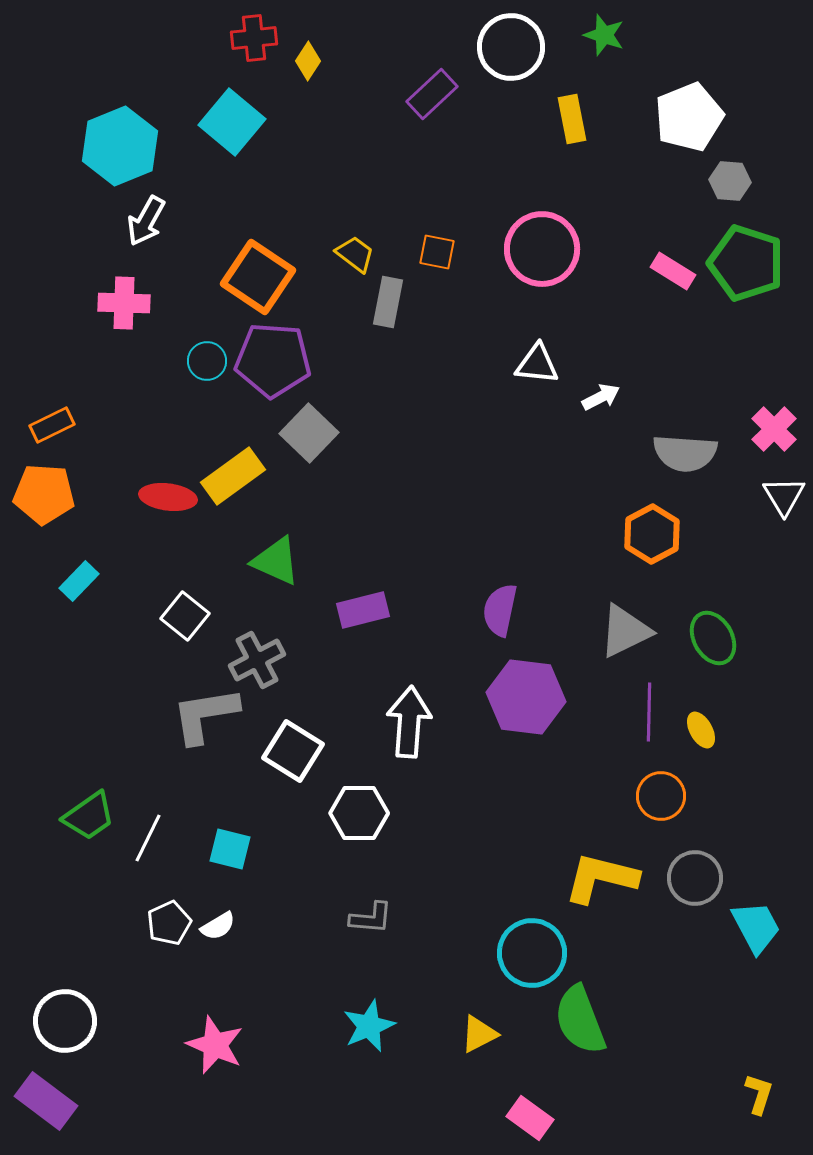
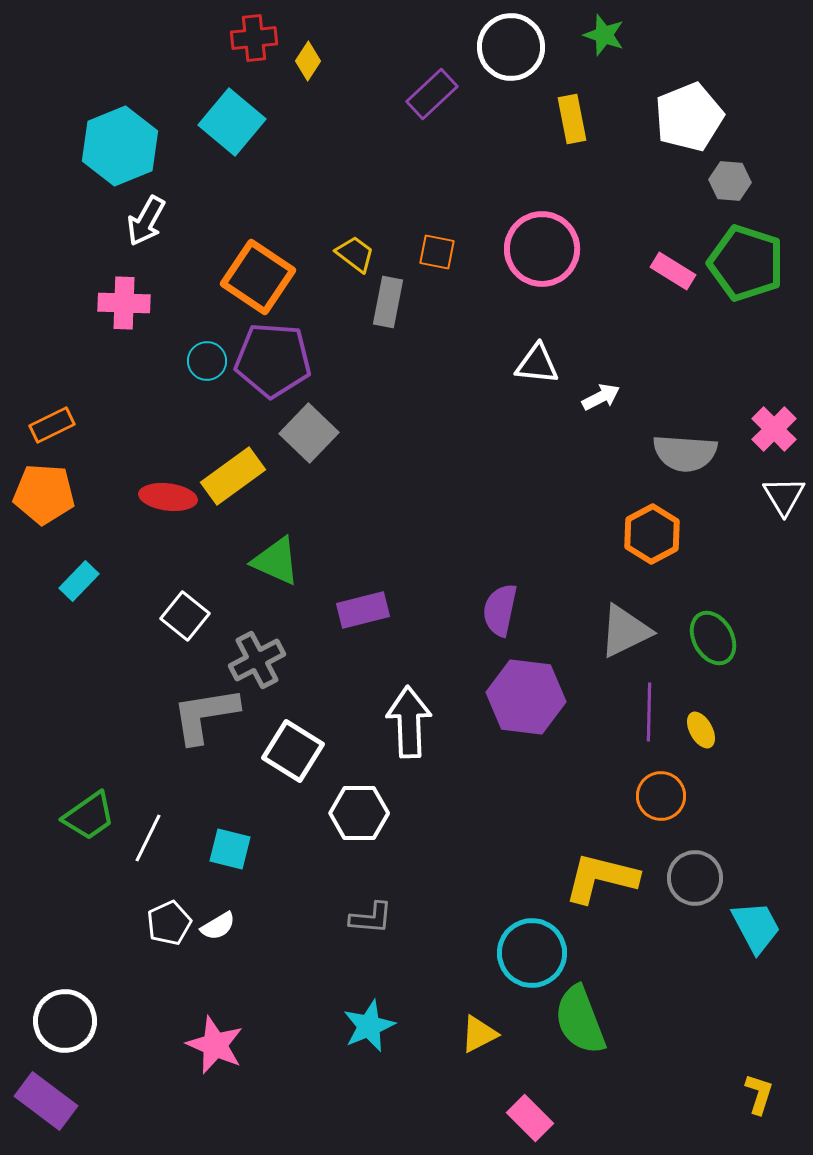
white arrow at (409, 722): rotated 6 degrees counterclockwise
pink rectangle at (530, 1118): rotated 9 degrees clockwise
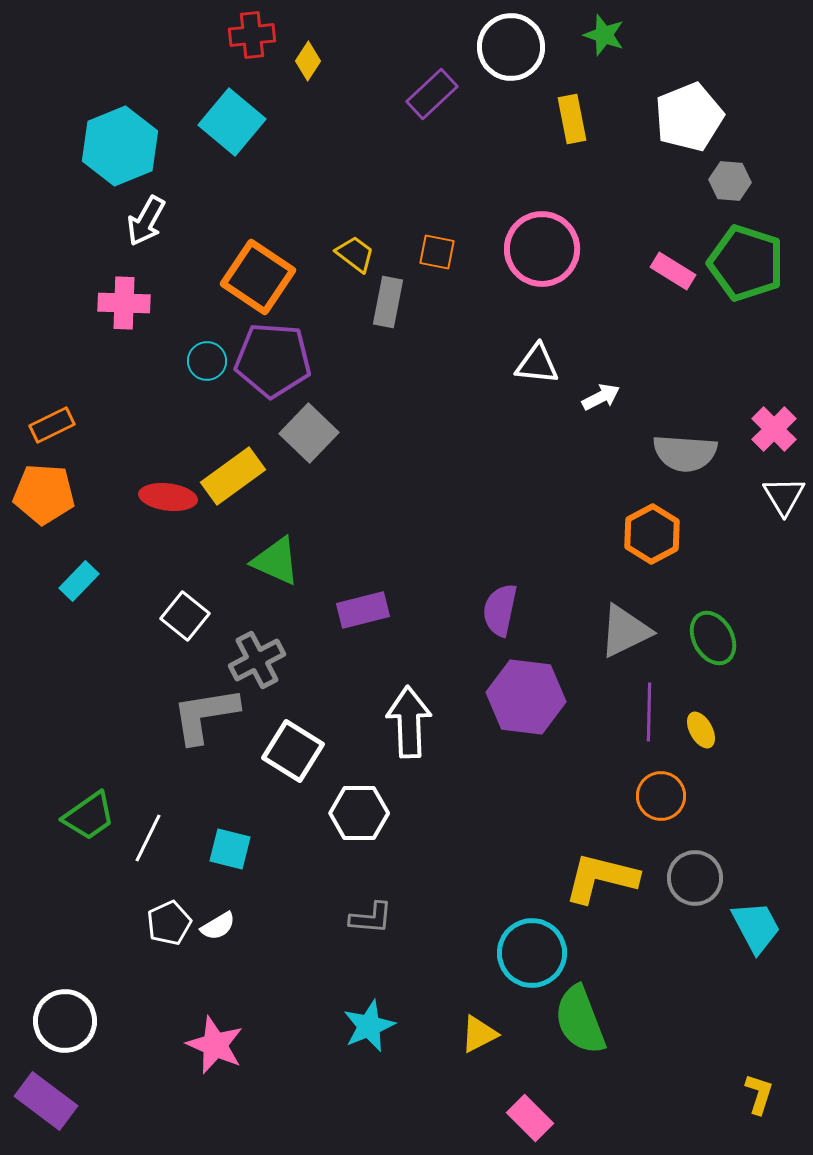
red cross at (254, 38): moved 2 px left, 3 px up
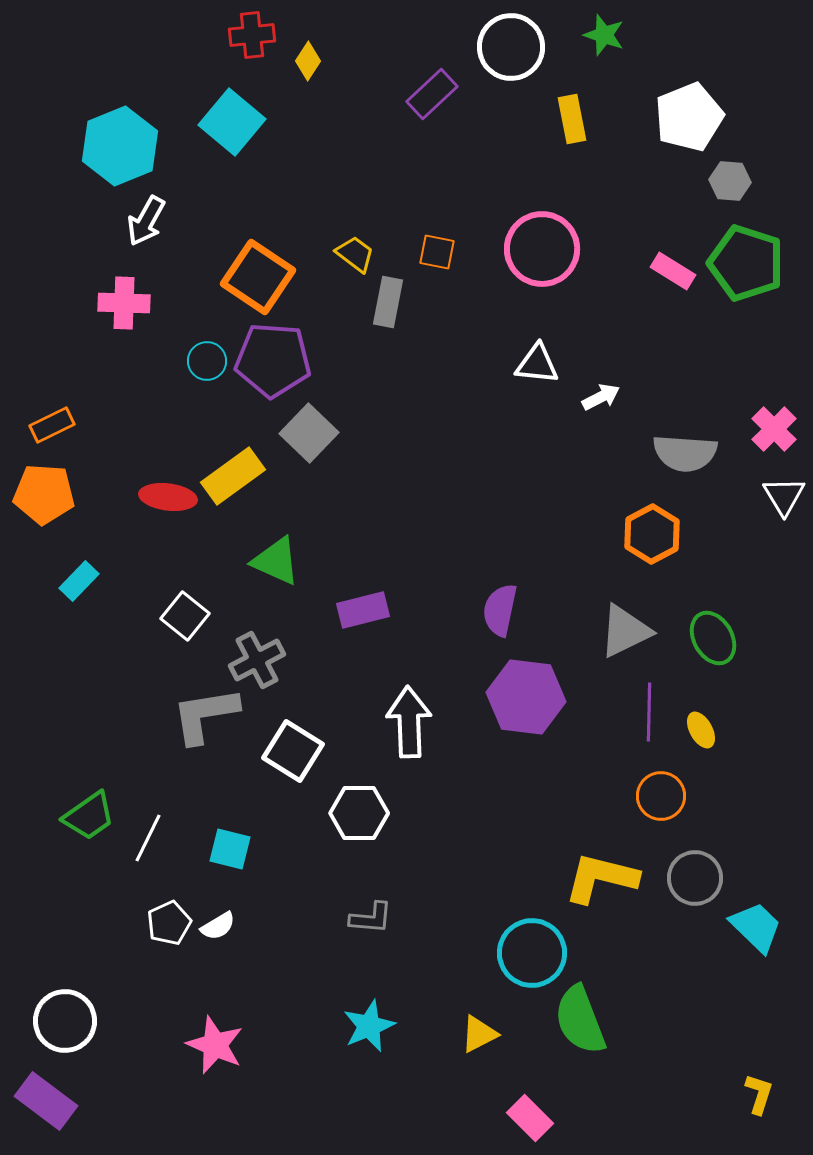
cyan trapezoid at (756, 927): rotated 18 degrees counterclockwise
